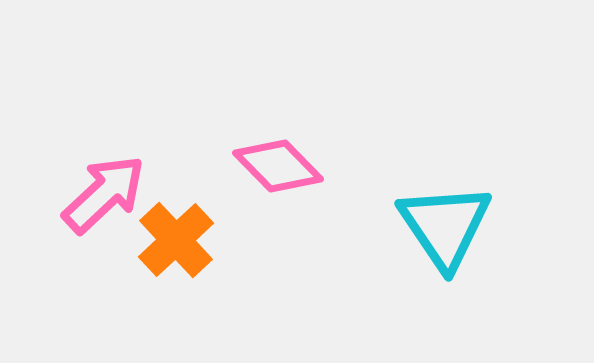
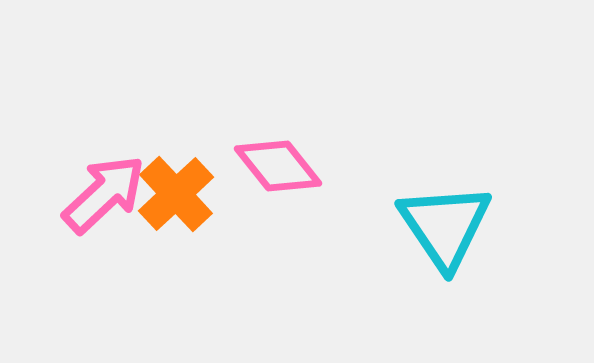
pink diamond: rotated 6 degrees clockwise
orange cross: moved 46 px up
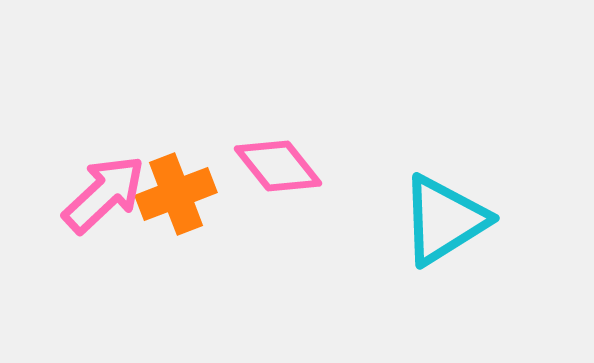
orange cross: rotated 22 degrees clockwise
cyan triangle: moved 1 px left, 6 px up; rotated 32 degrees clockwise
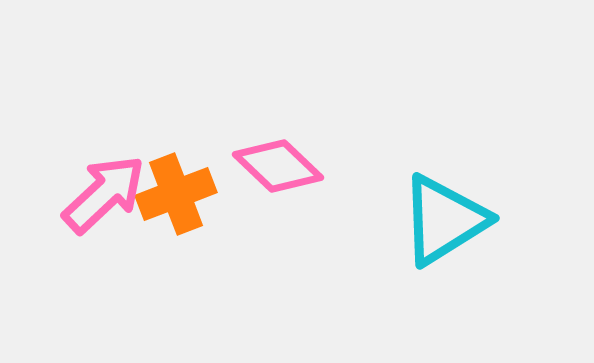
pink diamond: rotated 8 degrees counterclockwise
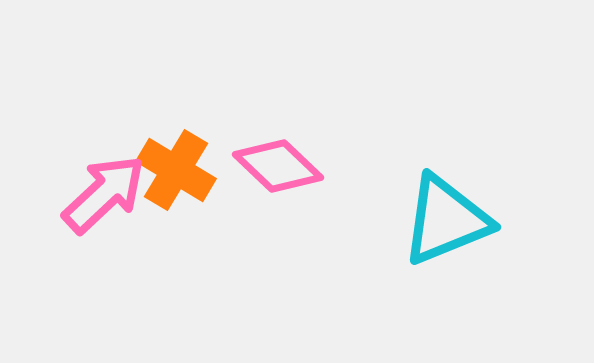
orange cross: moved 24 px up; rotated 38 degrees counterclockwise
cyan triangle: moved 2 px right; rotated 10 degrees clockwise
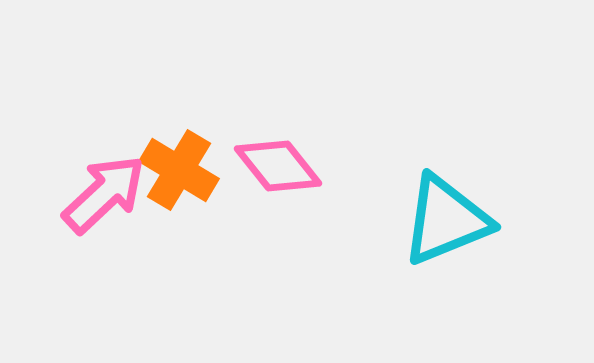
pink diamond: rotated 8 degrees clockwise
orange cross: moved 3 px right
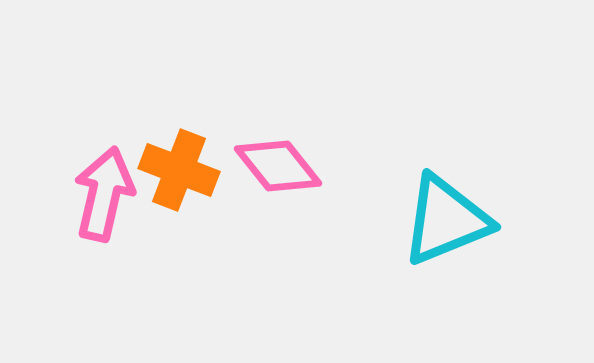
orange cross: rotated 10 degrees counterclockwise
pink arrow: rotated 34 degrees counterclockwise
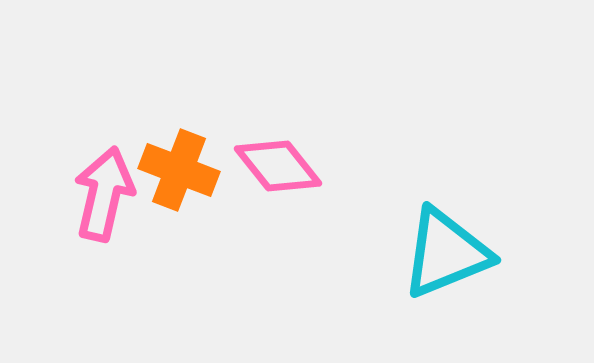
cyan triangle: moved 33 px down
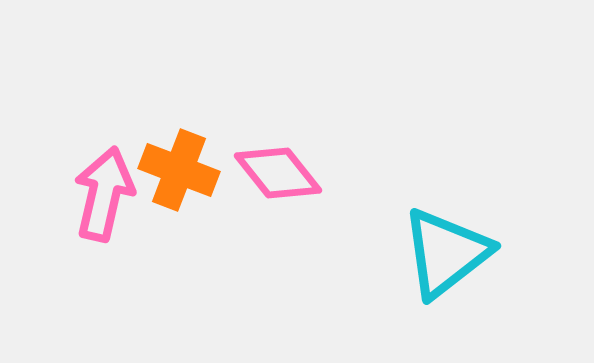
pink diamond: moved 7 px down
cyan triangle: rotated 16 degrees counterclockwise
